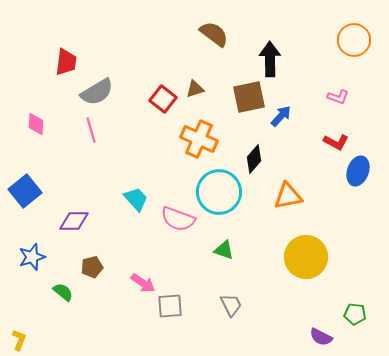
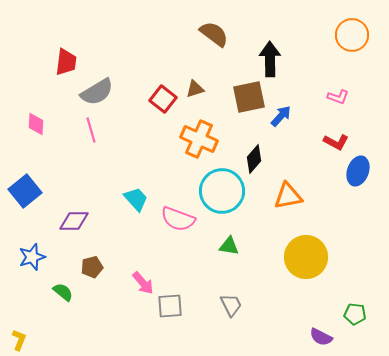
orange circle: moved 2 px left, 5 px up
cyan circle: moved 3 px right, 1 px up
green triangle: moved 5 px right, 4 px up; rotated 10 degrees counterclockwise
pink arrow: rotated 15 degrees clockwise
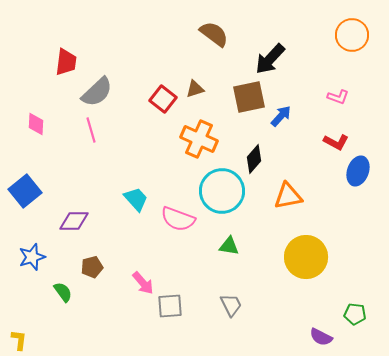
black arrow: rotated 136 degrees counterclockwise
gray semicircle: rotated 12 degrees counterclockwise
green semicircle: rotated 15 degrees clockwise
yellow L-shape: rotated 15 degrees counterclockwise
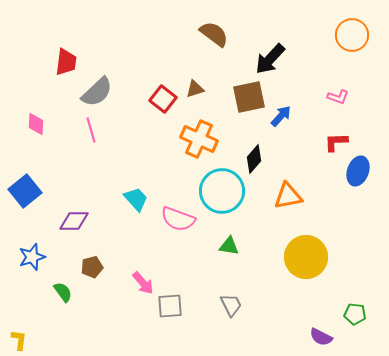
red L-shape: rotated 150 degrees clockwise
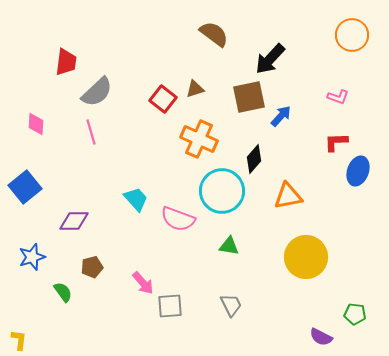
pink line: moved 2 px down
blue square: moved 4 px up
